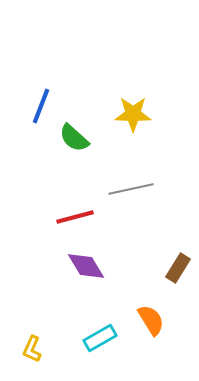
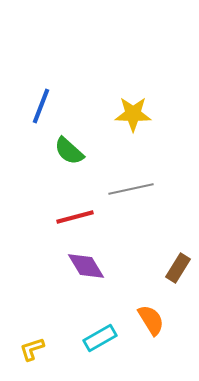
green semicircle: moved 5 px left, 13 px down
yellow L-shape: rotated 48 degrees clockwise
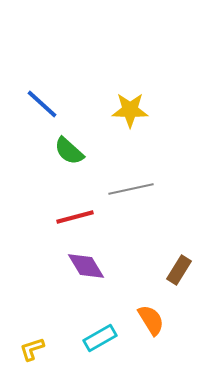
blue line: moved 1 px right, 2 px up; rotated 69 degrees counterclockwise
yellow star: moved 3 px left, 4 px up
brown rectangle: moved 1 px right, 2 px down
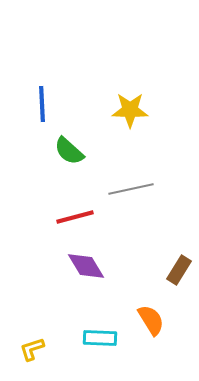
blue line: rotated 45 degrees clockwise
cyan rectangle: rotated 32 degrees clockwise
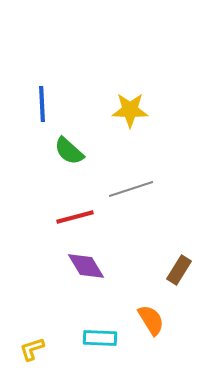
gray line: rotated 6 degrees counterclockwise
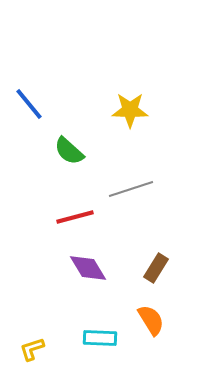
blue line: moved 13 px left; rotated 36 degrees counterclockwise
purple diamond: moved 2 px right, 2 px down
brown rectangle: moved 23 px left, 2 px up
